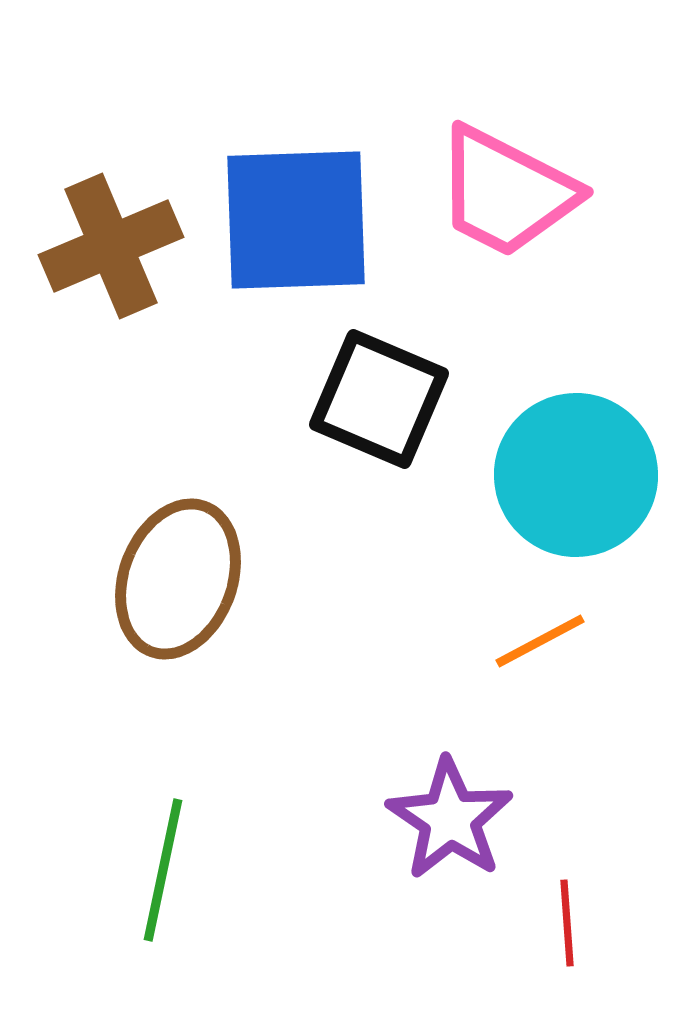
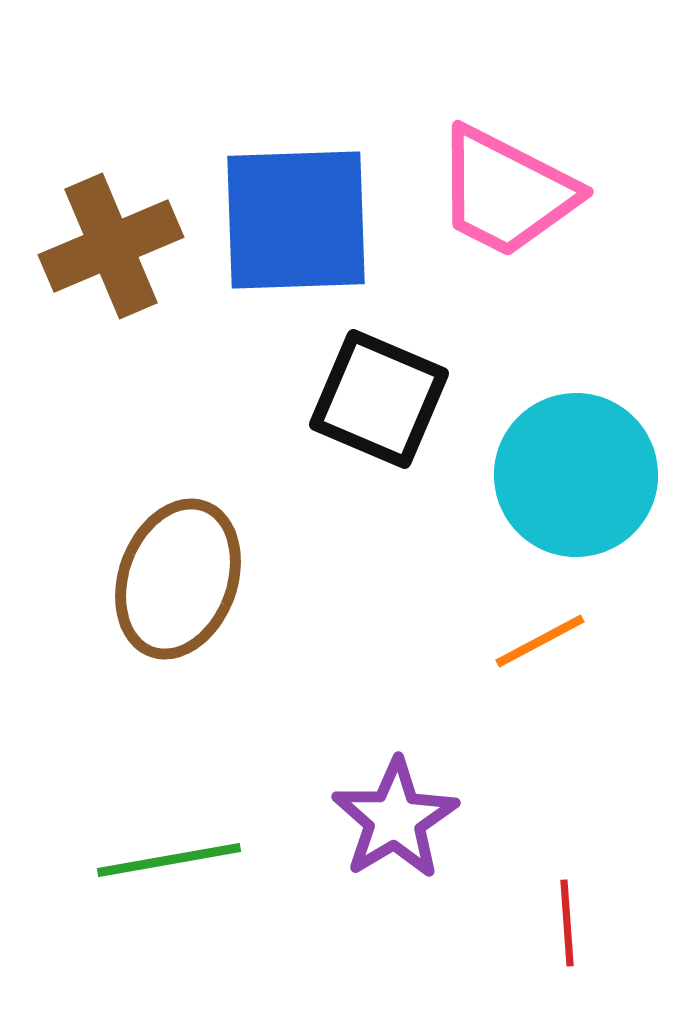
purple star: moved 55 px left; rotated 7 degrees clockwise
green line: moved 6 px right, 10 px up; rotated 68 degrees clockwise
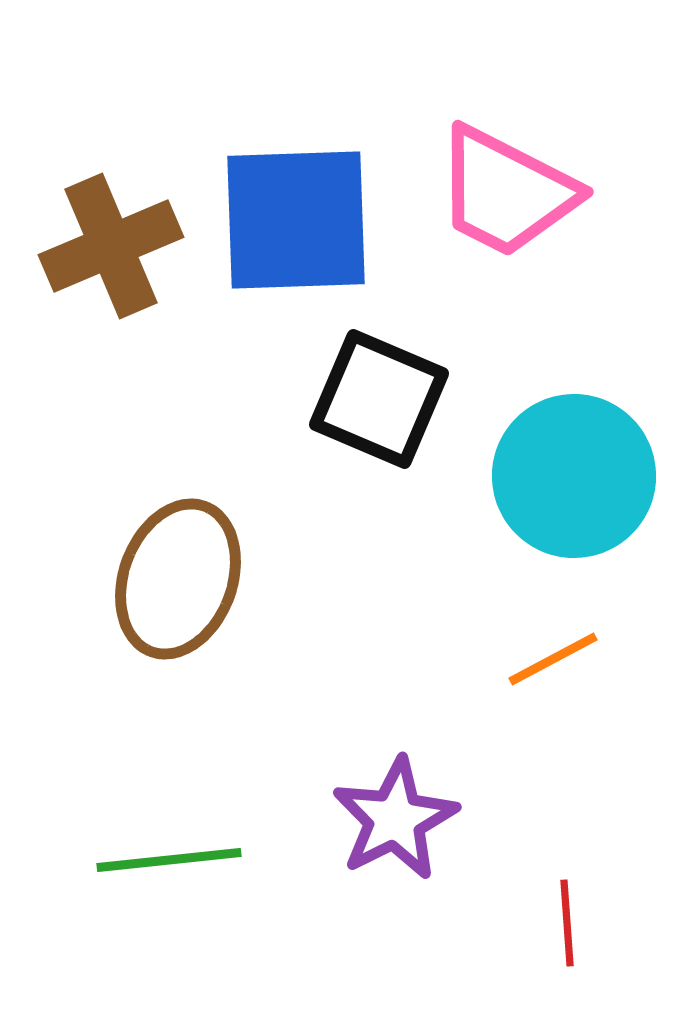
cyan circle: moved 2 px left, 1 px down
orange line: moved 13 px right, 18 px down
purple star: rotated 4 degrees clockwise
green line: rotated 4 degrees clockwise
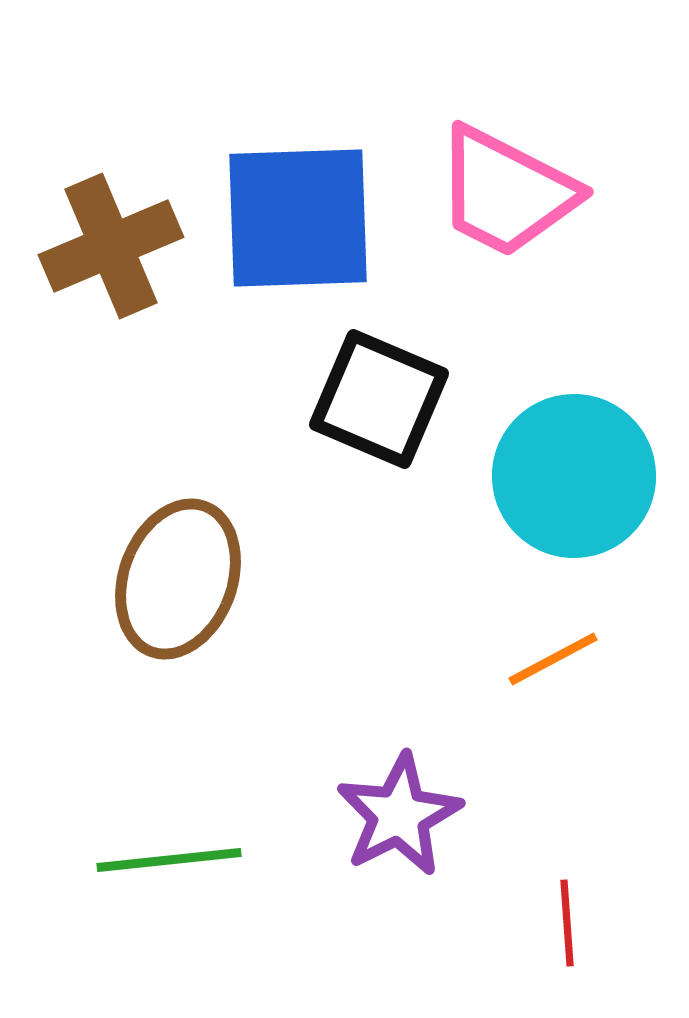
blue square: moved 2 px right, 2 px up
purple star: moved 4 px right, 4 px up
